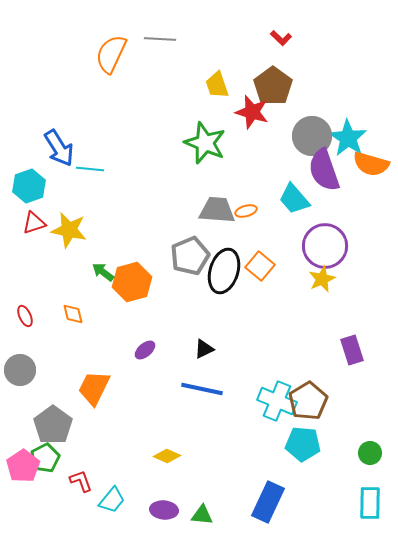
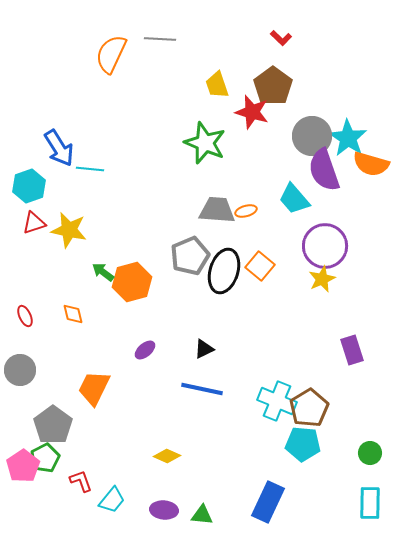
brown pentagon at (308, 401): moved 1 px right, 7 px down
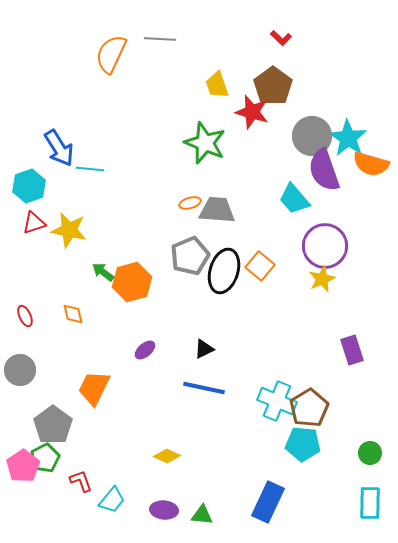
orange ellipse at (246, 211): moved 56 px left, 8 px up
blue line at (202, 389): moved 2 px right, 1 px up
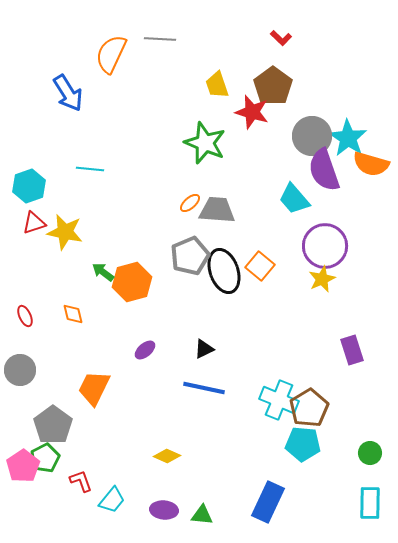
blue arrow at (59, 148): moved 9 px right, 55 px up
orange ellipse at (190, 203): rotated 25 degrees counterclockwise
yellow star at (69, 230): moved 4 px left, 2 px down
black ellipse at (224, 271): rotated 36 degrees counterclockwise
cyan cross at (277, 401): moved 2 px right, 1 px up
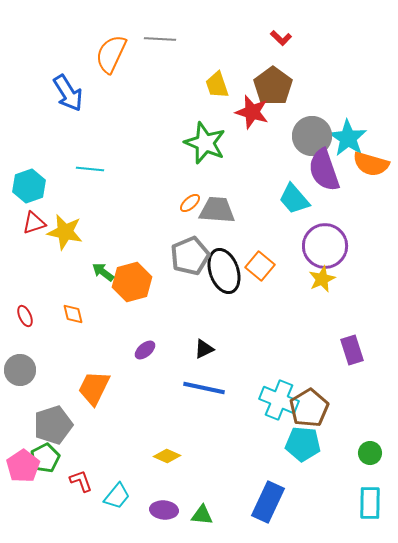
gray pentagon at (53, 425): rotated 18 degrees clockwise
cyan trapezoid at (112, 500): moved 5 px right, 4 px up
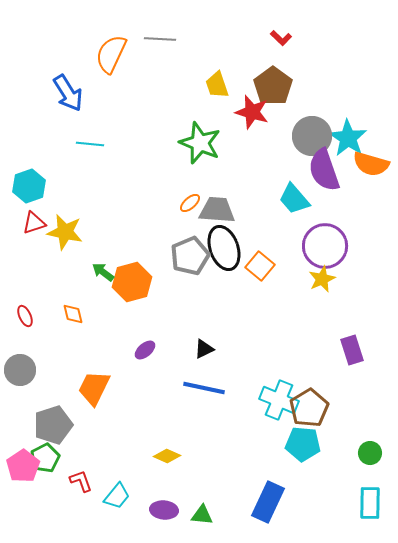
green star at (205, 143): moved 5 px left
cyan line at (90, 169): moved 25 px up
black ellipse at (224, 271): moved 23 px up
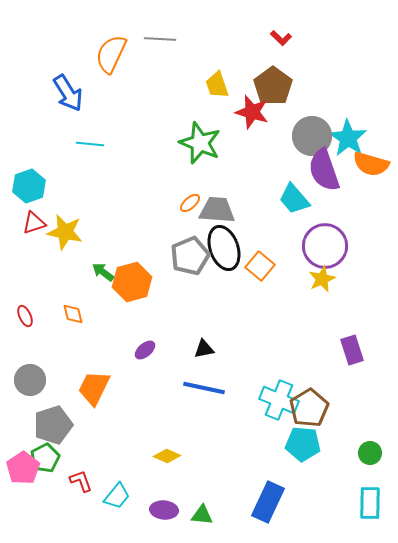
black triangle at (204, 349): rotated 15 degrees clockwise
gray circle at (20, 370): moved 10 px right, 10 px down
pink pentagon at (23, 466): moved 2 px down
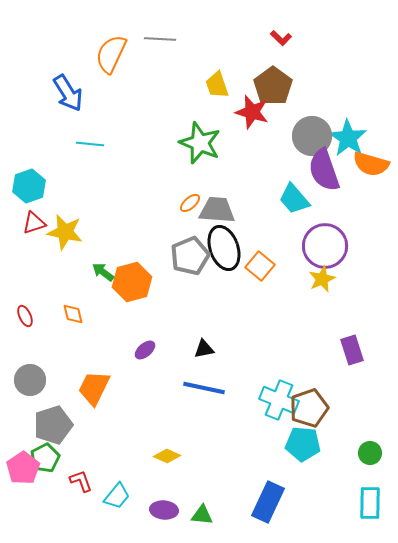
brown pentagon at (309, 408): rotated 12 degrees clockwise
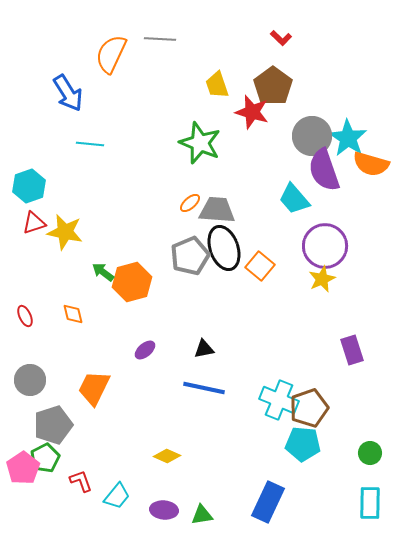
green triangle at (202, 515): rotated 15 degrees counterclockwise
